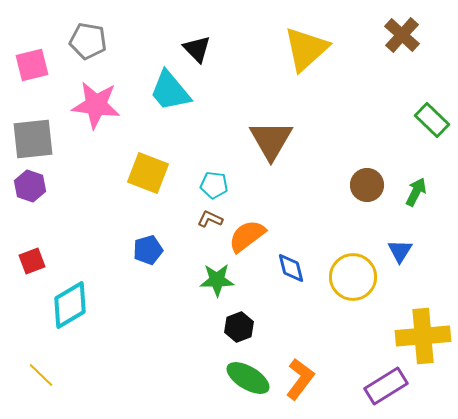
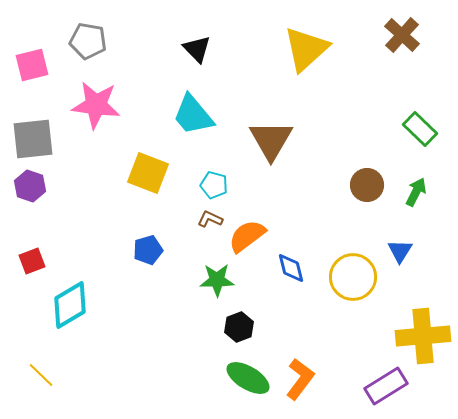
cyan trapezoid: moved 23 px right, 24 px down
green rectangle: moved 12 px left, 9 px down
cyan pentagon: rotated 8 degrees clockwise
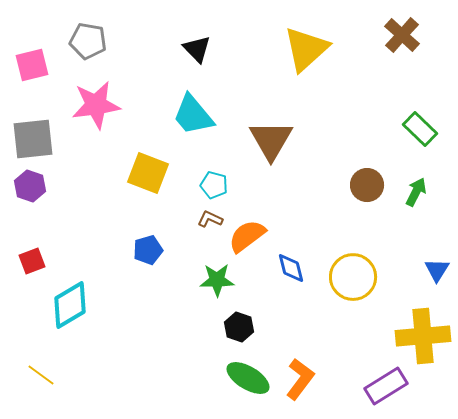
pink star: rotated 15 degrees counterclockwise
blue triangle: moved 37 px right, 19 px down
black hexagon: rotated 20 degrees counterclockwise
yellow line: rotated 8 degrees counterclockwise
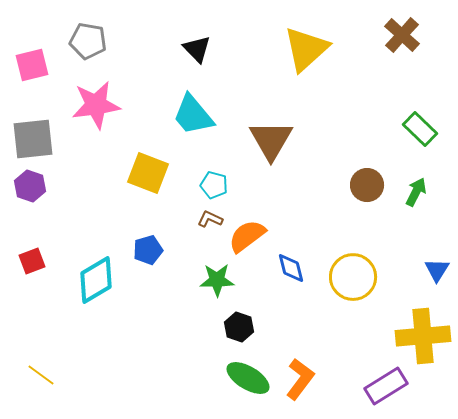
cyan diamond: moved 26 px right, 25 px up
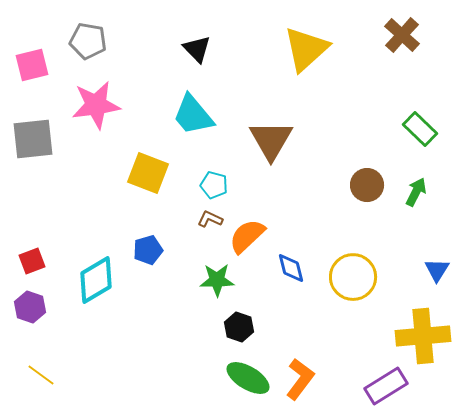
purple hexagon: moved 121 px down
orange semicircle: rotated 6 degrees counterclockwise
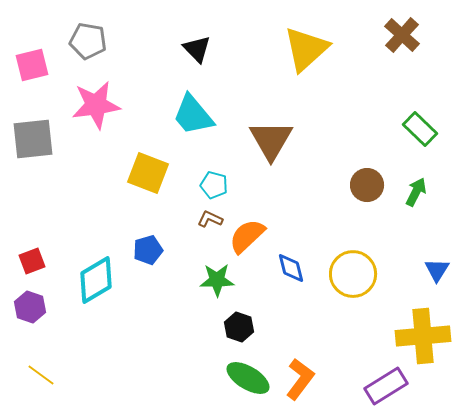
yellow circle: moved 3 px up
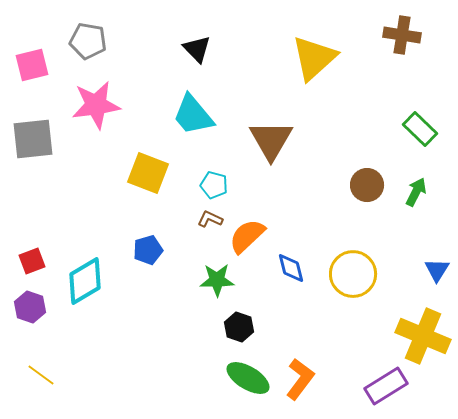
brown cross: rotated 33 degrees counterclockwise
yellow triangle: moved 8 px right, 9 px down
cyan diamond: moved 11 px left, 1 px down
yellow cross: rotated 28 degrees clockwise
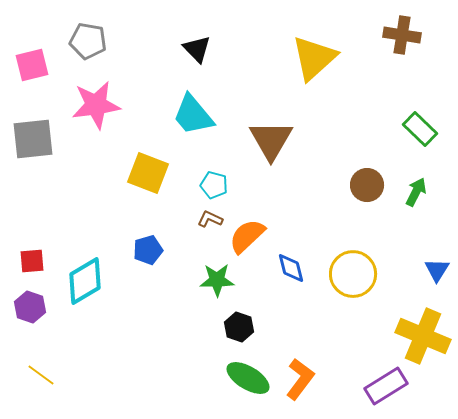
red square: rotated 16 degrees clockwise
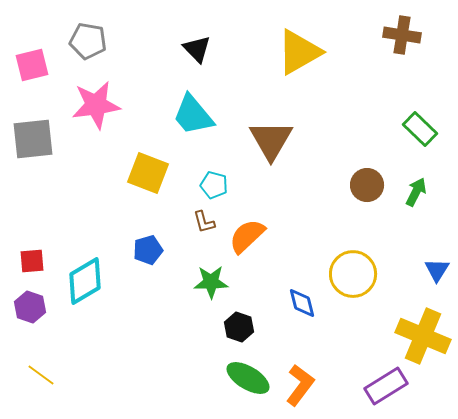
yellow triangle: moved 15 px left, 6 px up; rotated 12 degrees clockwise
brown L-shape: moved 6 px left, 3 px down; rotated 130 degrees counterclockwise
blue diamond: moved 11 px right, 35 px down
green star: moved 6 px left, 2 px down
orange L-shape: moved 6 px down
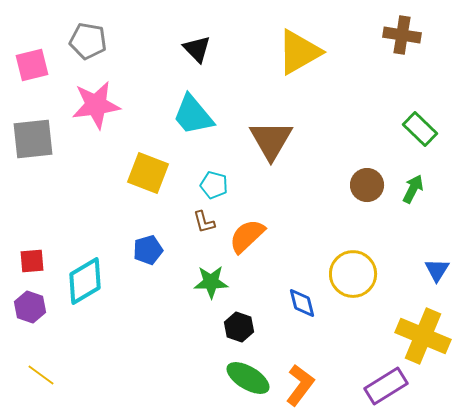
green arrow: moved 3 px left, 3 px up
